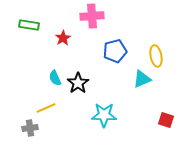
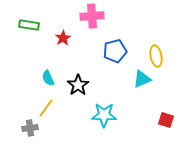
cyan semicircle: moved 7 px left
black star: moved 2 px down
yellow line: rotated 30 degrees counterclockwise
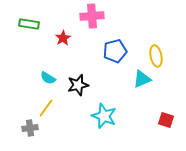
green rectangle: moved 1 px up
cyan semicircle: rotated 35 degrees counterclockwise
black star: rotated 20 degrees clockwise
cyan star: moved 1 px down; rotated 20 degrees clockwise
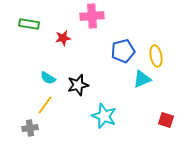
red star: rotated 21 degrees clockwise
blue pentagon: moved 8 px right
yellow line: moved 1 px left, 3 px up
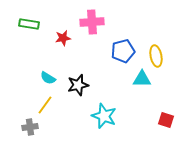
pink cross: moved 6 px down
cyan triangle: rotated 24 degrees clockwise
gray cross: moved 1 px up
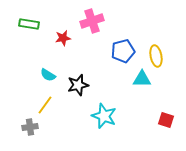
pink cross: moved 1 px up; rotated 15 degrees counterclockwise
cyan semicircle: moved 3 px up
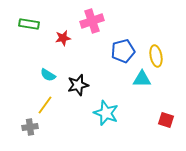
cyan star: moved 2 px right, 3 px up
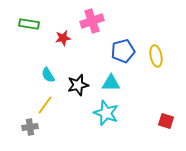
cyan semicircle: rotated 28 degrees clockwise
cyan triangle: moved 31 px left, 4 px down
red square: moved 1 px down
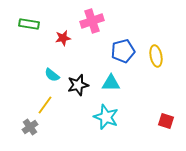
cyan semicircle: moved 4 px right; rotated 21 degrees counterclockwise
cyan star: moved 4 px down
gray cross: rotated 28 degrees counterclockwise
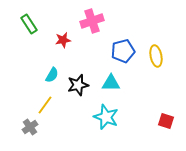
green rectangle: rotated 48 degrees clockwise
red star: moved 2 px down
cyan semicircle: rotated 98 degrees counterclockwise
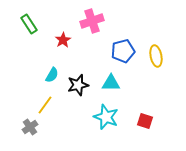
red star: rotated 21 degrees counterclockwise
red square: moved 21 px left
